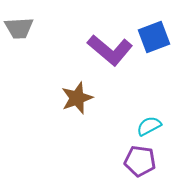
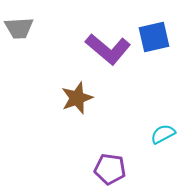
blue square: rotated 8 degrees clockwise
purple L-shape: moved 2 px left, 1 px up
cyan semicircle: moved 14 px right, 8 px down
purple pentagon: moved 30 px left, 8 px down
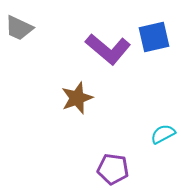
gray trapezoid: rotated 28 degrees clockwise
purple pentagon: moved 3 px right
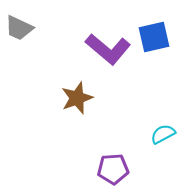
purple pentagon: rotated 12 degrees counterclockwise
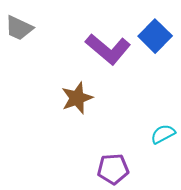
blue square: moved 1 px right, 1 px up; rotated 32 degrees counterclockwise
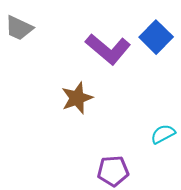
blue square: moved 1 px right, 1 px down
purple pentagon: moved 2 px down
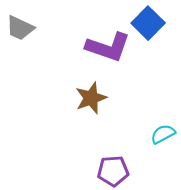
gray trapezoid: moved 1 px right
blue square: moved 8 px left, 14 px up
purple L-shape: moved 2 px up; rotated 21 degrees counterclockwise
brown star: moved 14 px right
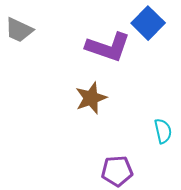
gray trapezoid: moved 1 px left, 2 px down
cyan semicircle: moved 3 px up; rotated 105 degrees clockwise
purple pentagon: moved 4 px right
